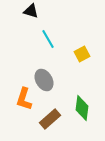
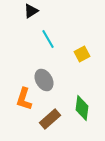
black triangle: rotated 49 degrees counterclockwise
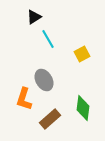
black triangle: moved 3 px right, 6 px down
green diamond: moved 1 px right
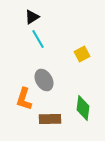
black triangle: moved 2 px left
cyan line: moved 10 px left
brown rectangle: rotated 40 degrees clockwise
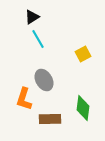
yellow square: moved 1 px right
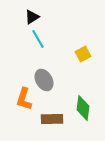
brown rectangle: moved 2 px right
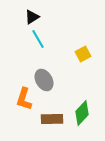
green diamond: moved 1 px left, 5 px down; rotated 35 degrees clockwise
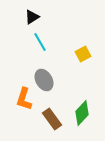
cyan line: moved 2 px right, 3 px down
brown rectangle: rotated 55 degrees clockwise
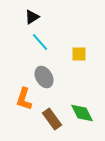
cyan line: rotated 12 degrees counterclockwise
yellow square: moved 4 px left; rotated 28 degrees clockwise
gray ellipse: moved 3 px up
green diamond: rotated 70 degrees counterclockwise
